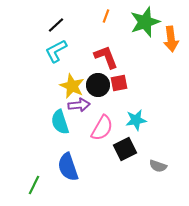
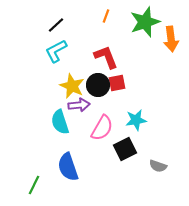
red square: moved 2 px left
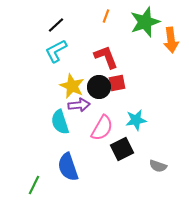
orange arrow: moved 1 px down
black circle: moved 1 px right, 2 px down
black square: moved 3 px left
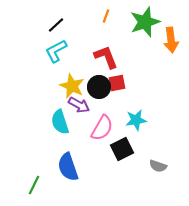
purple arrow: rotated 35 degrees clockwise
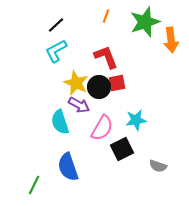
yellow star: moved 4 px right, 3 px up
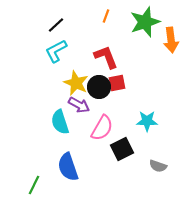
cyan star: moved 11 px right, 1 px down; rotated 10 degrees clockwise
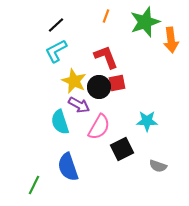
yellow star: moved 2 px left, 2 px up
pink semicircle: moved 3 px left, 1 px up
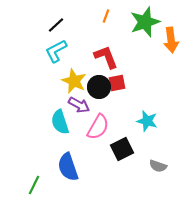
cyan star: rotated 15 degrees clockwise
pink semicircle: moved 1 px left
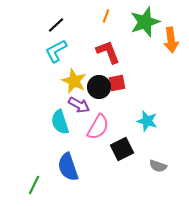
red L-shape: moved 2 px right, 5 px up
